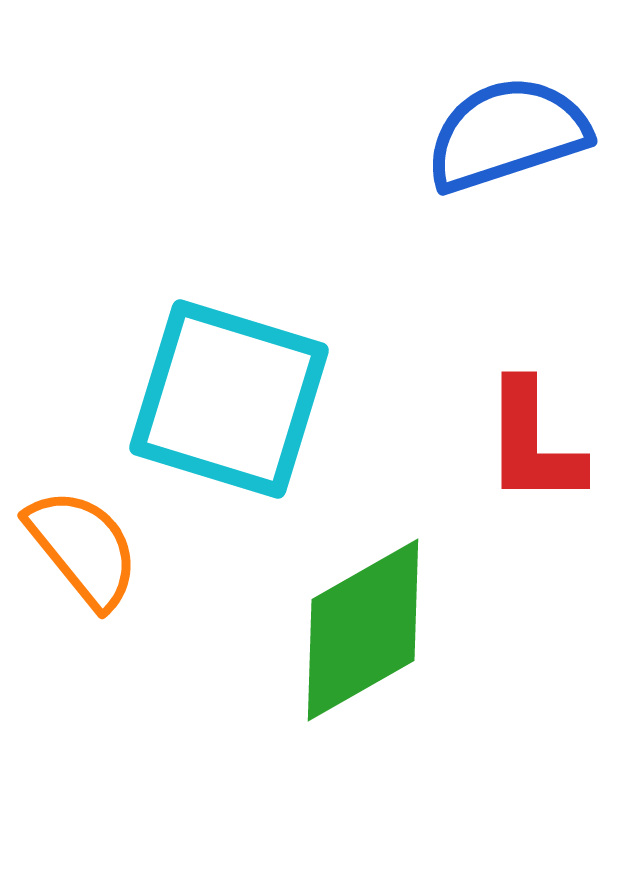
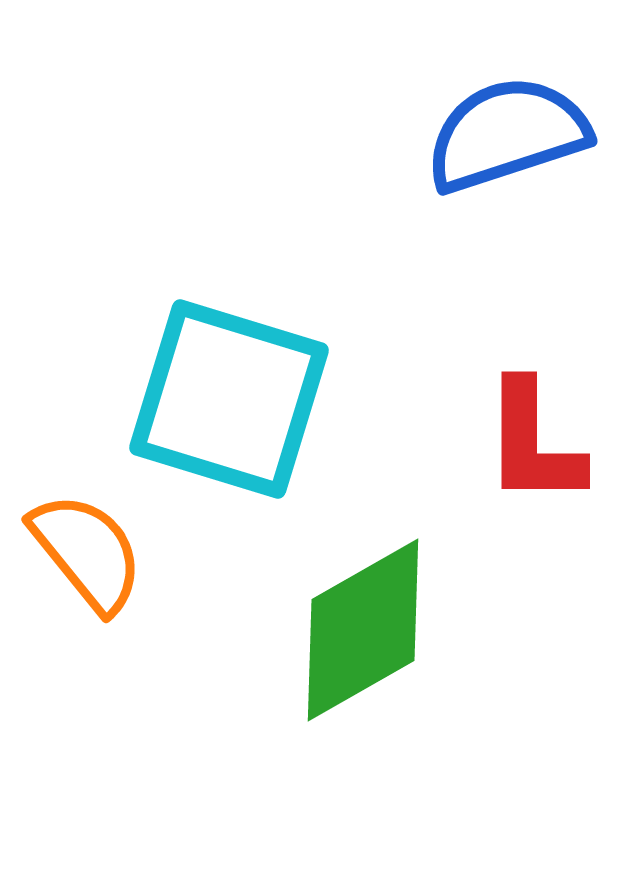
orange semicircle: moved 4 px right, 4 px down
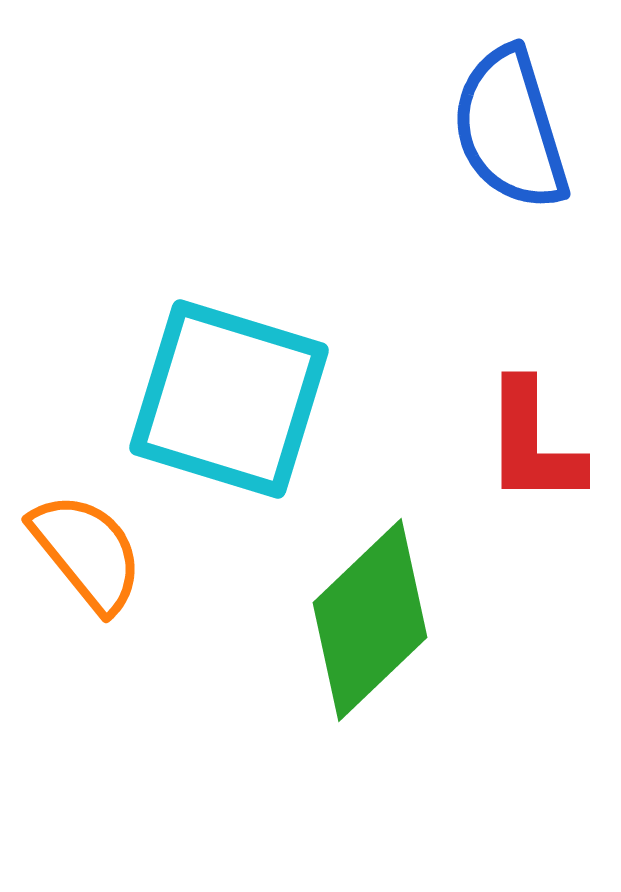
blue semicircle: moved 3 px right, 5 px up; rotated 89 degrees counterclockwise
green diamond: moved 7 px right, 10 px up; rotated 14 degrees counterclockwise
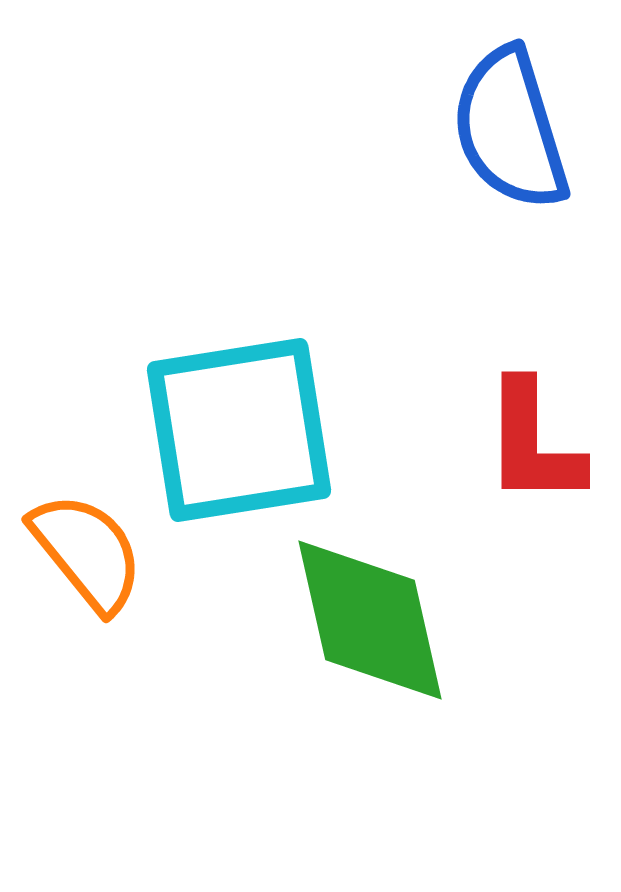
cyan square: moved 10 px right, 31 px down; rotated 26 degrees counterclockwise
green diamond: rotated 59 degrees counterclockwise
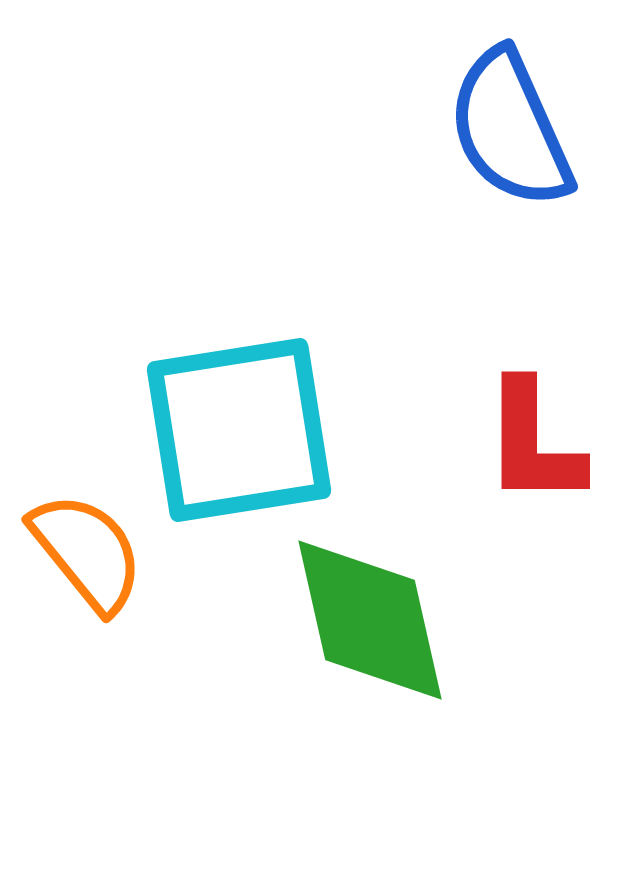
blue semicircle: rotated 7 degrees counterclockwise
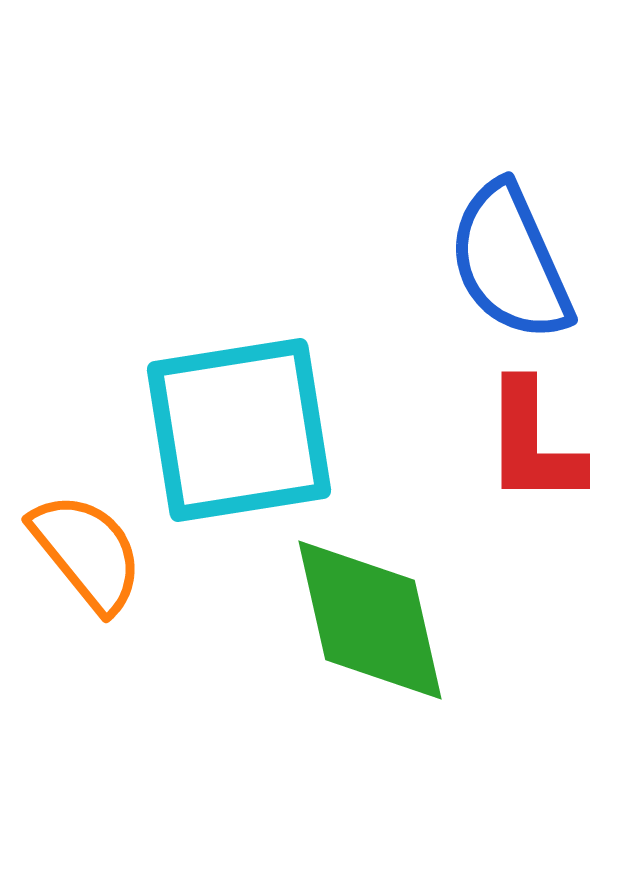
blue semicircle: moved 133 px down
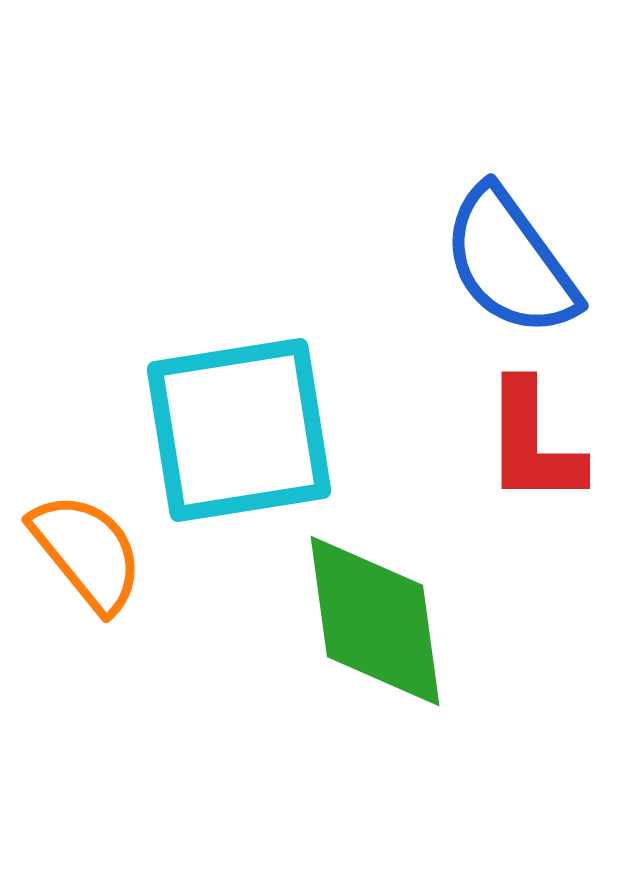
blue semicircle: rotated 12 degrees counterclockwise
green diamond: moved 5 px right, 1 px down; rotated 5 degrees clockwise
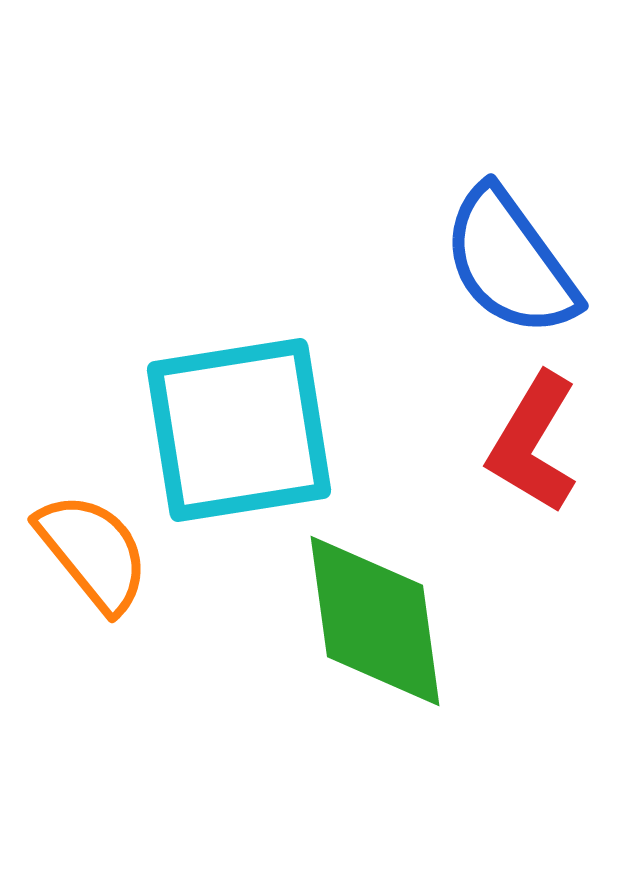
red L-shape: rotated 31 degrees clockwise
orange semicircle: moved 6 px right
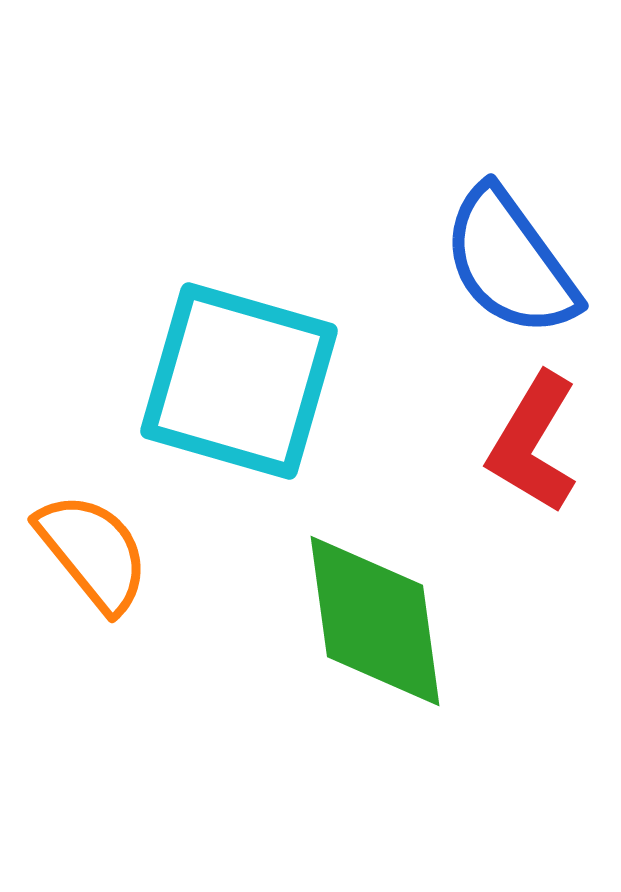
cyan square: moved 49 px up; rotated 25 degrees clockwise
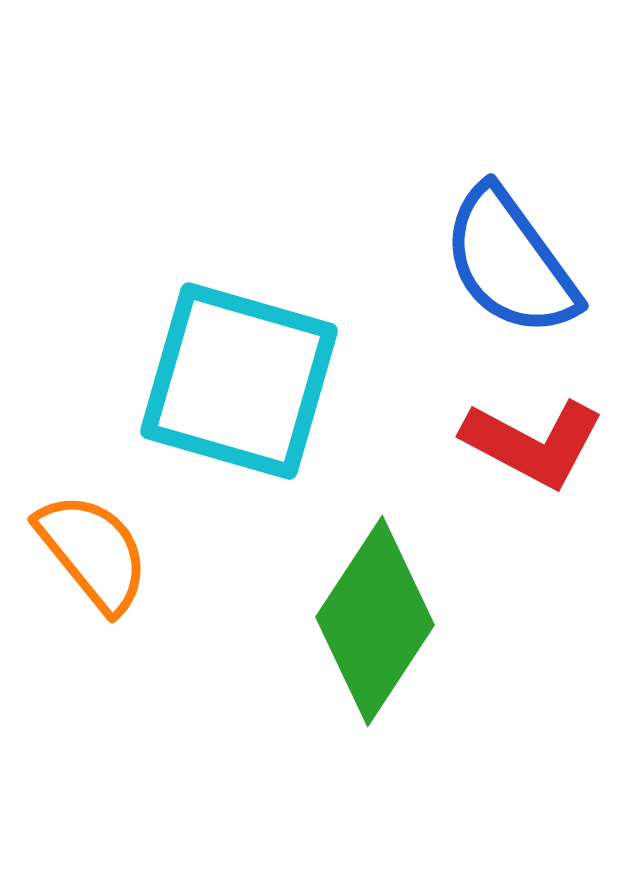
red L-shape: rotated 93 degrees counterclockwise
green diamond: rotated 41 degrees clockwise
